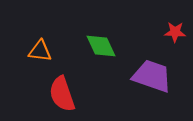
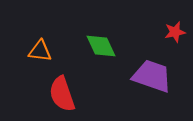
red star: rotated 15 degrees counterclockwise
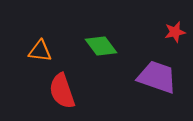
green diamond: rotated 12 degrees counterclockwise
purple trapezoid: moved 5 px right, 1 px down
red semicircle: moved 3 px up
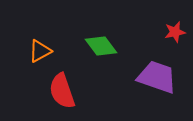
orange triangle: rotated 35 degrees counterclockwise
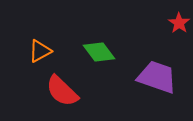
red star: moved 4 px right, 9 px up; rotated 25 degrees counterclockwise
green diamond: moved 2 px left, 6 px down
red semicircle: rotated 27 degrees counterclockwise
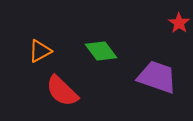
green diamond: moved 2 px right, 1 px up
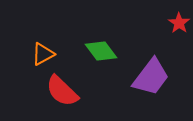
orange triangle: moved 3 px right, 3 px down
purple trapezoid: moved 6 px left; rotated 108 degrees clockwise
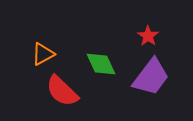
red star: moved 31 px left, 13 px down
green diamond: moved 13 px down; rotated 12 degrees clockwise
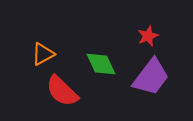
red star: rotated 15 degrees clockwise
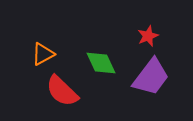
green diamond: moved 1 px up
